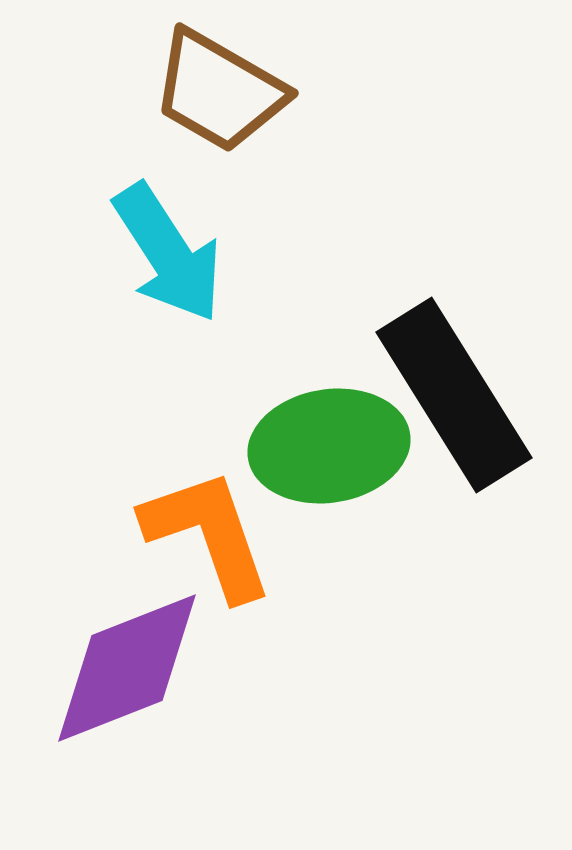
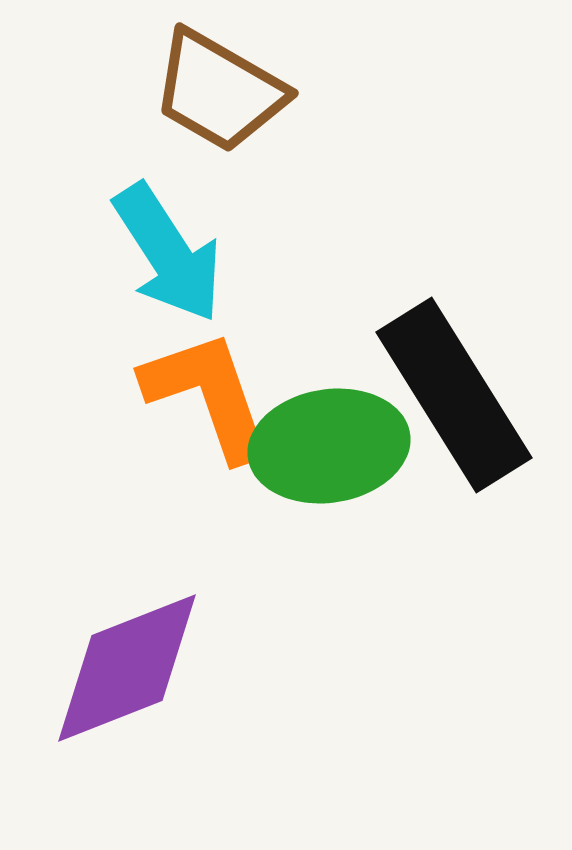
orange L-shape: moved 139 px up
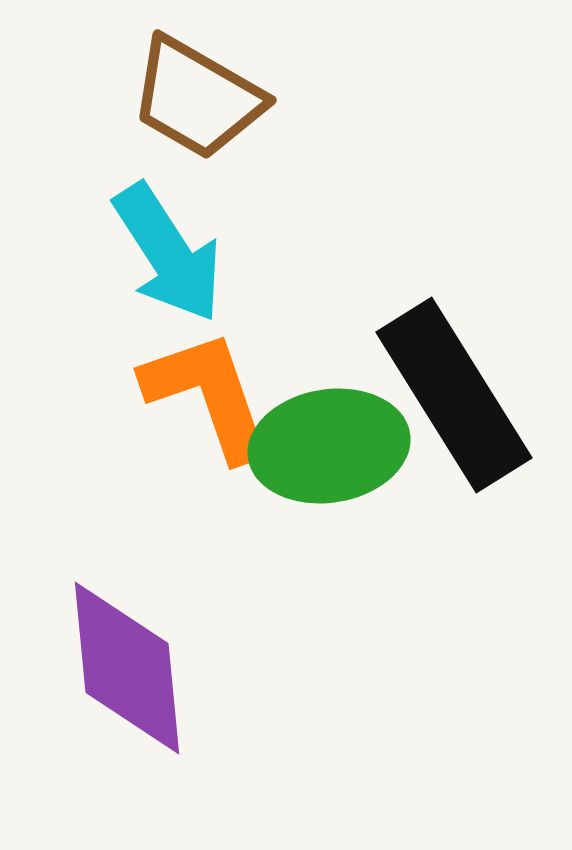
brown trapezoid: moved 22 px left, 7 px down
purple diamond: rotated 74 degrees counterclockwise
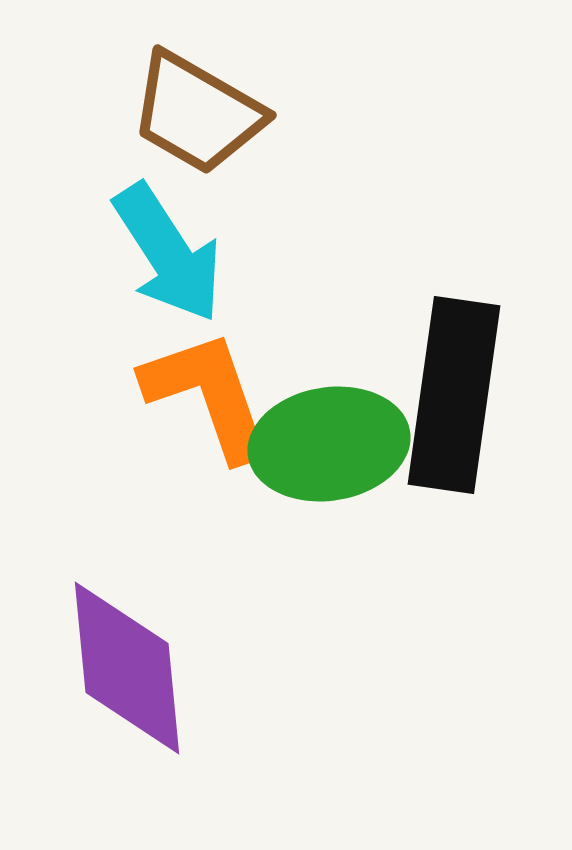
brown trapezoid: moved 15 px down
black rectangle: rotated 40 degrees clockwise
green ellipse: moved 2 px up
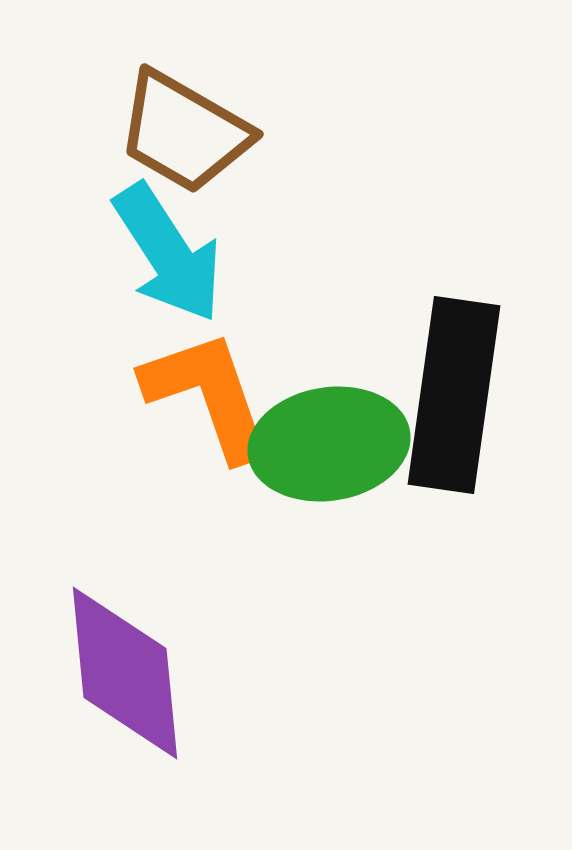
brown trapezoid: moved 13 px left, 19 px down
purple diamond: moved 2 px left, 5 px down
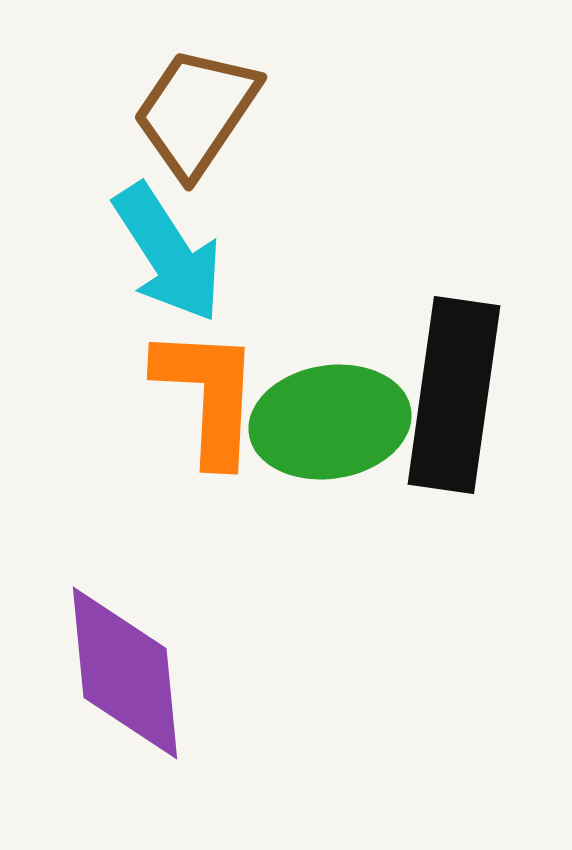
brown trapezoid: moved 12 px right, 20 px up; rotated 94 degrees clockwise
orange L-shape: rotated 22 degrees clockwise
green ellipse: moved 1 px right, 22 px up
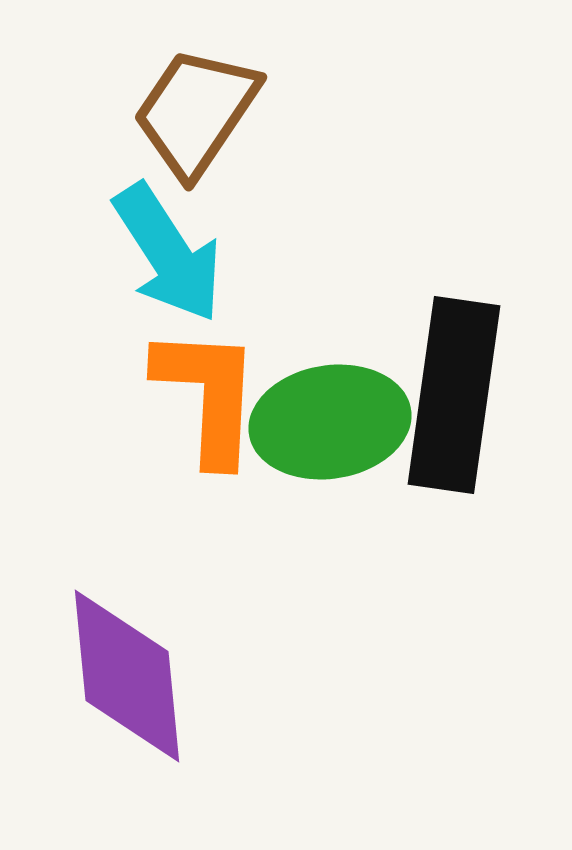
purple diamond: moved 2 px right, 3 px down
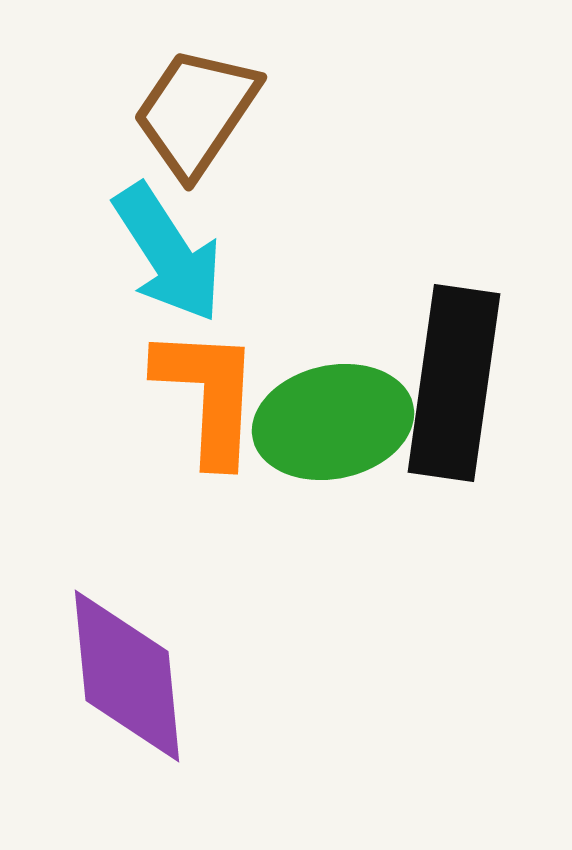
black rectangle: moved 12 px up
green ellipse: moved 3 px right; rotated 3 degrees counterclockwise
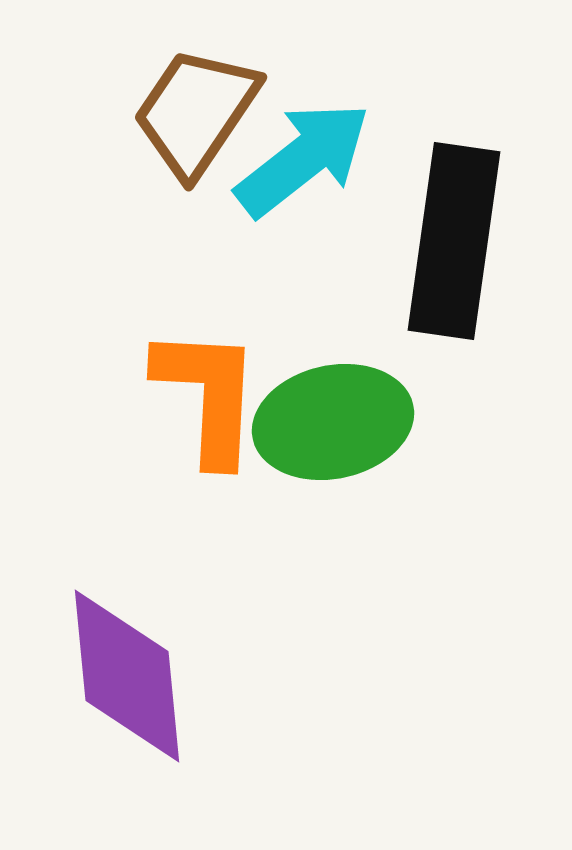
cyan arrow: moved 135 px right, 94 px up; rotated 95 degrees counterclockwise
black rectangle: moved 142 px up
